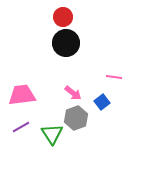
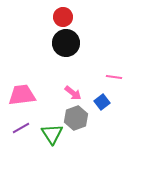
purple line: moved 1 px down
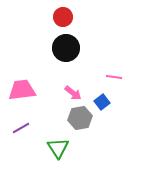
black circle: moved 5 px down
pink trapezoid: moved 5 px up
gray hexagon: moved 4 px right; rotated 10 degrees clockwise
green triangle: moved 6 px right, 14 px down
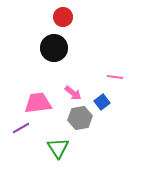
black circle: moved 12 px left
pink line: moved 1 px right
pink trapezoid: moved 16 px right, 13 px down
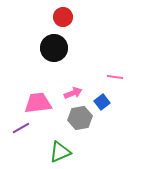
pink arrow: rotated 60 degrees counterclockwise
green triangle: moved 2 px right, 4 px down; rotated 40 degrees clockwise
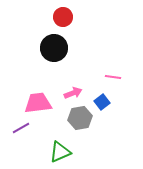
pink line: moved 2 px left
